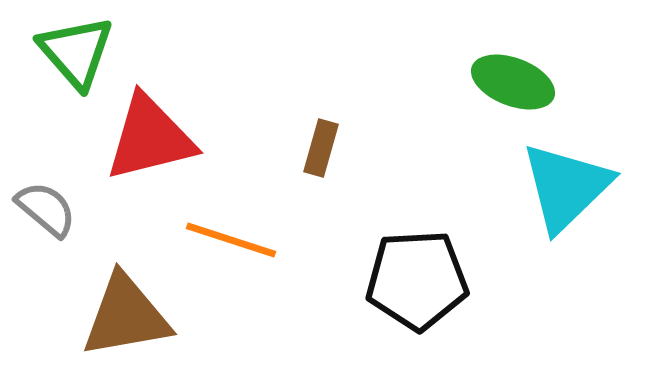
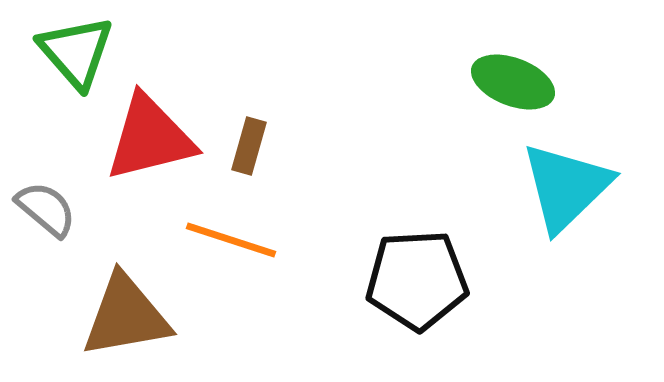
brown rectangle: moved 72 px left, 2 px up
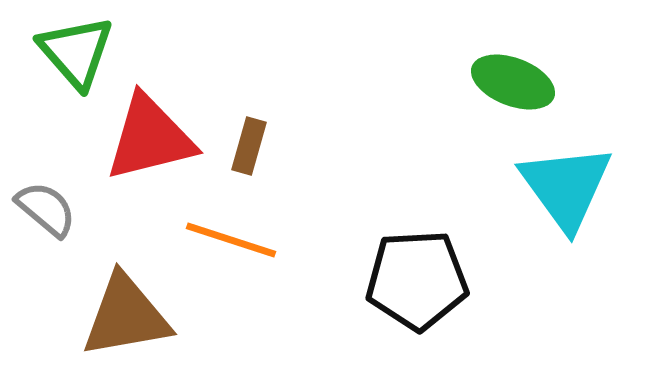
cyan triangle: rotated 22 degrees counterclockwise
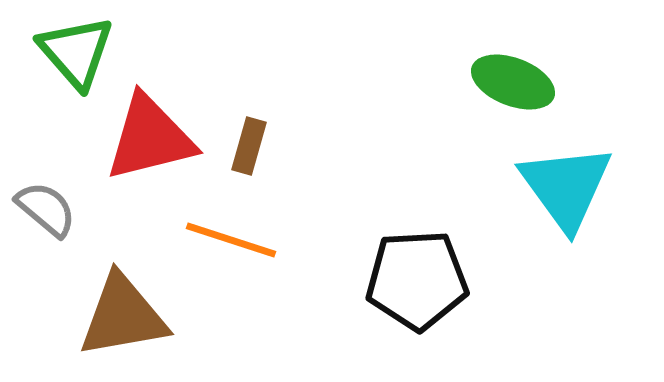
brown triangle: moved 3 px left
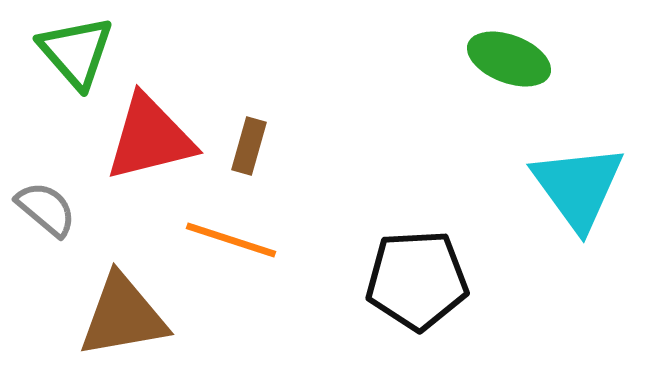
green ellipse: moved 4 px left, 23 px up
cyan triangle: moved 12 px right
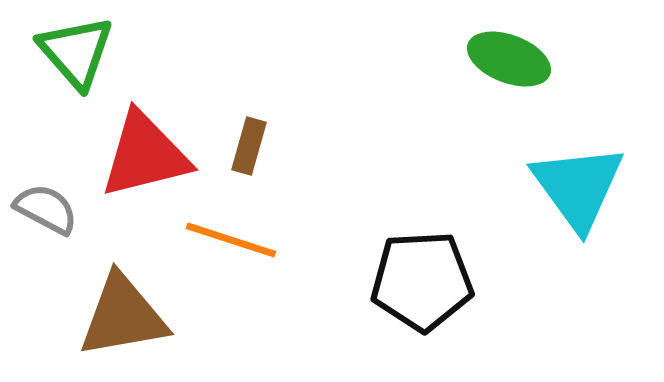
red triangle: moved 5 px left, 17 px down
gray semicircle: rotated 12 degrees counterclockwise
black pentagon: moved 5 px right, 1 px down
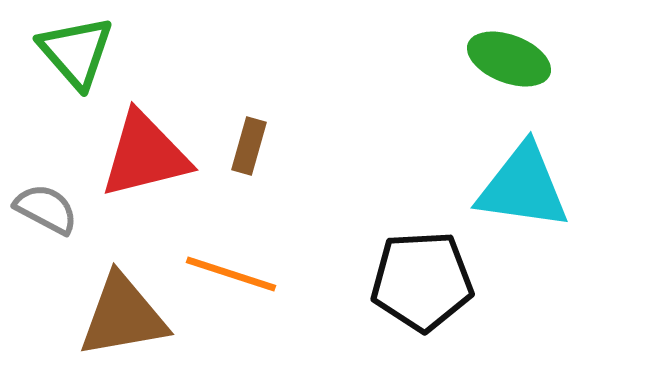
cyan triangle: moved 55 px left; rotated 46 degrees counterclockwise
orange line: moved 34 px down
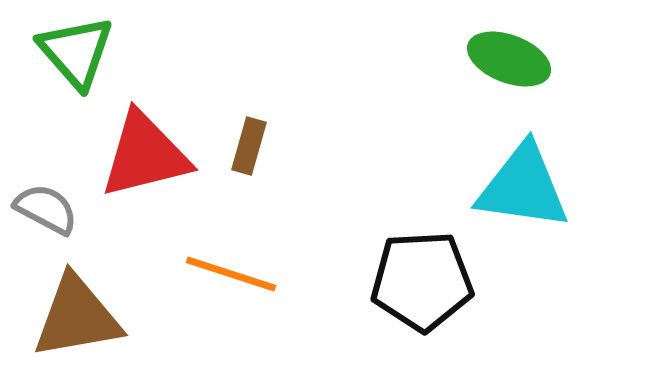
brown triangle: moved 46 px left, 1 px down
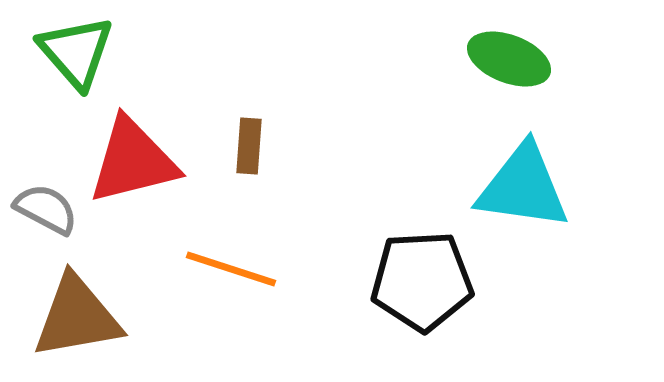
brown rectangle: rotated 12 degrees counterclockwise
red triangle: moved 12 px left, 6 px down
orange line: moved 5 px up
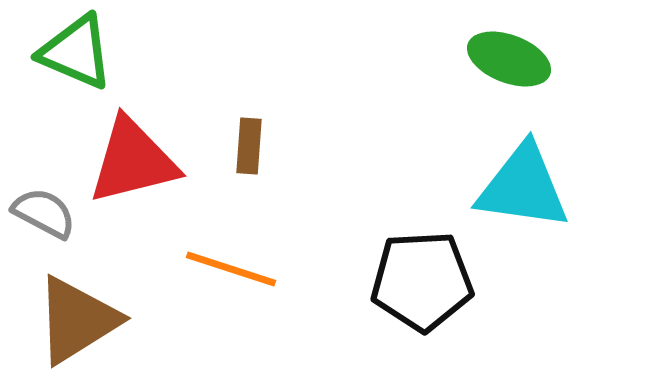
green triangle: rotated 26 degrees counterclockwise
gray semicircle: moved 2 px left, 4 px down
brown triangle: moved 3 px down; rotated 22 degrees counterclockwise
